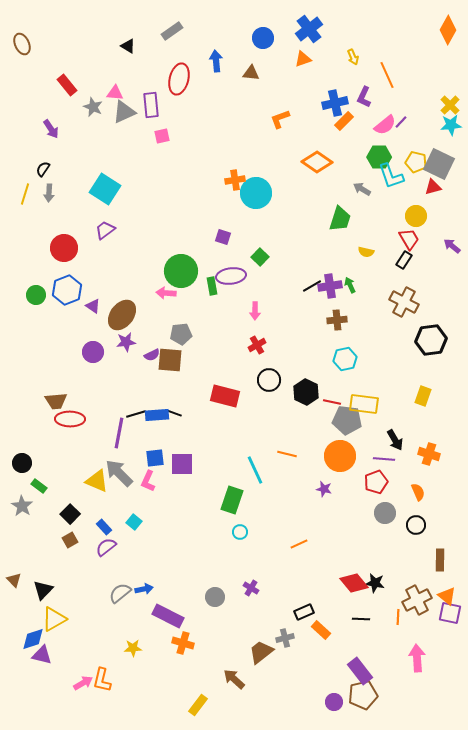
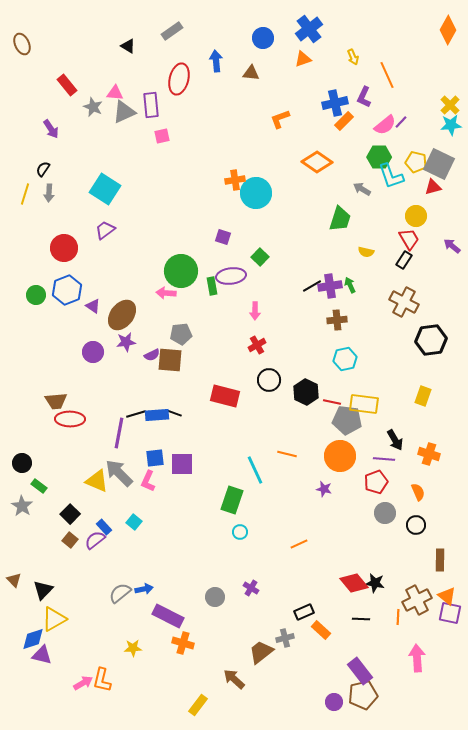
brown square at (70, 540): rotated 21 degrees counterclockwise
purple semicircle at (106, 547): moved 11 px left, 7 px up
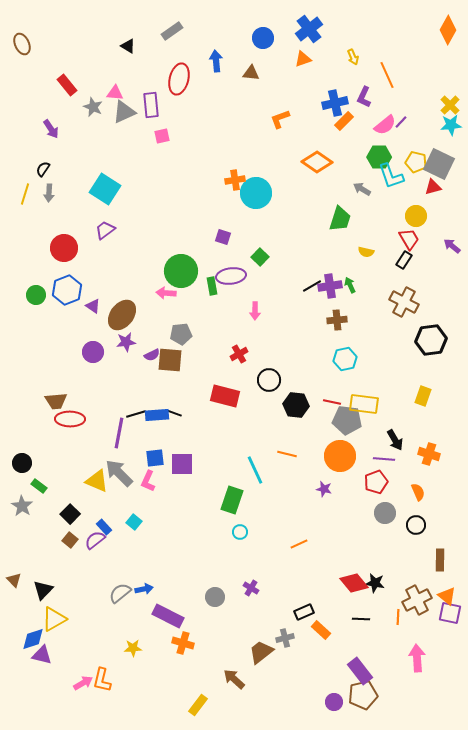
red cross at (257, 345): moved 18 px left, 9 px down
black hexagon at (306, 392): moved 10 px left, 13 px down; rotated 20 degrees counterclockwise
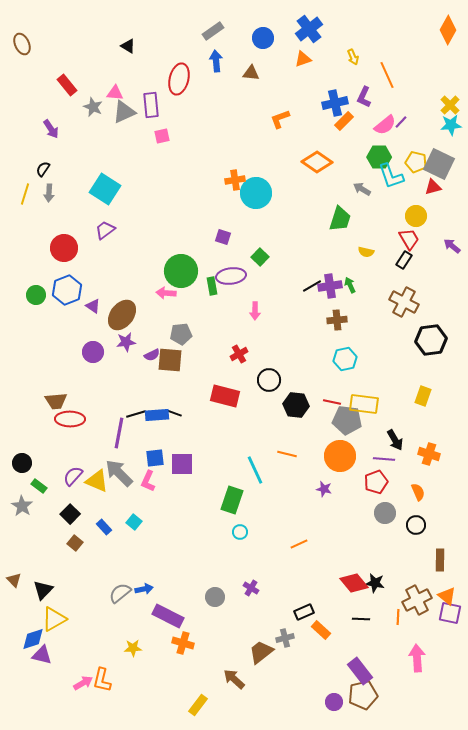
gray rectangle at (172, 31): moved 41 px right
brown square at (70, 540): moved 5 px right, 3 px down
purple semicircle at (95, 540): moved 22 px left, 64 px up; rotated 10 degrees counterclockwise
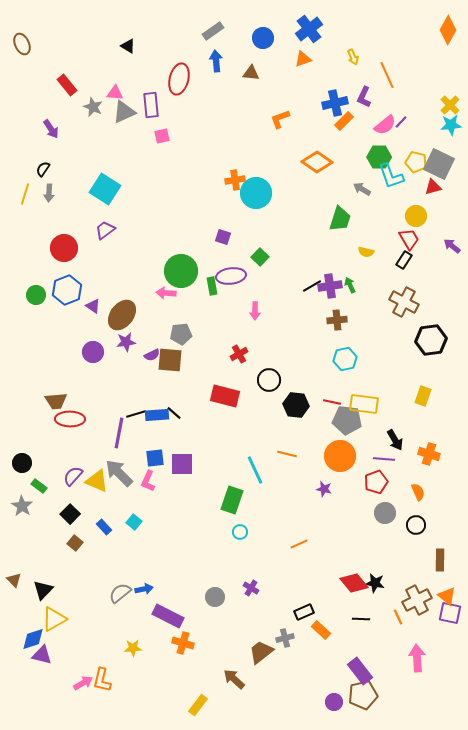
black line at (174, 413): rotated 21 degrees clockwise
orange line at (398, 617): rotated 28 degrees counterclockwise
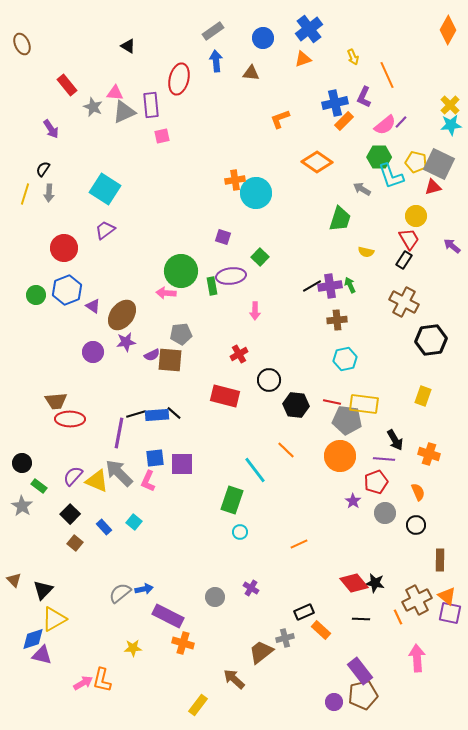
orange line at (287, 454): moved 1 px left, 4 px up; rotated 30 degrees clockwise
cyan line at (255, 470): rotated 12 degrees counterclockwise
purple star at (324, 489): moved 29 px right, 12 px down; rotated 21 degrees clockwise
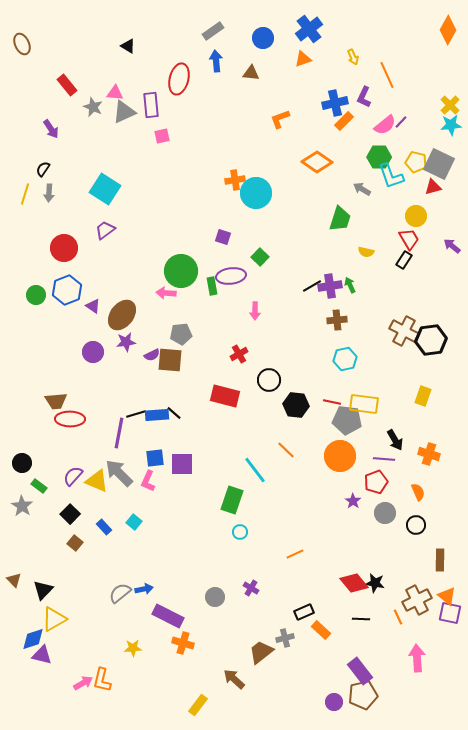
brown cross at (404, 302): moved 29 px down
orange line at (299, 544): moved 4 px left, 10 px down
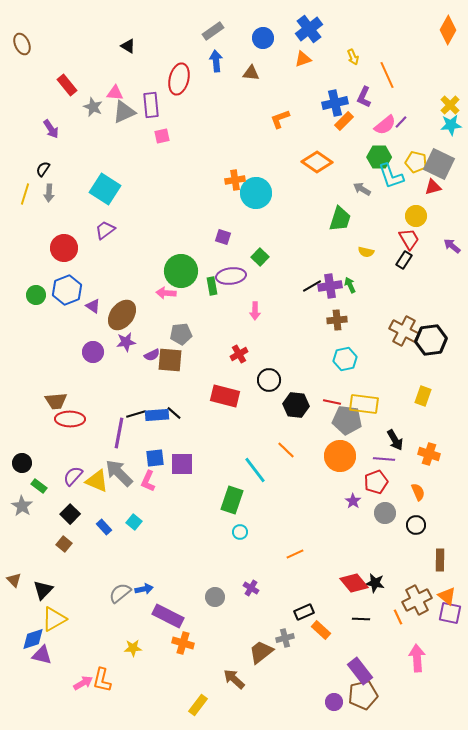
brown square at (75, 543): moved 11 px left, 1 px down
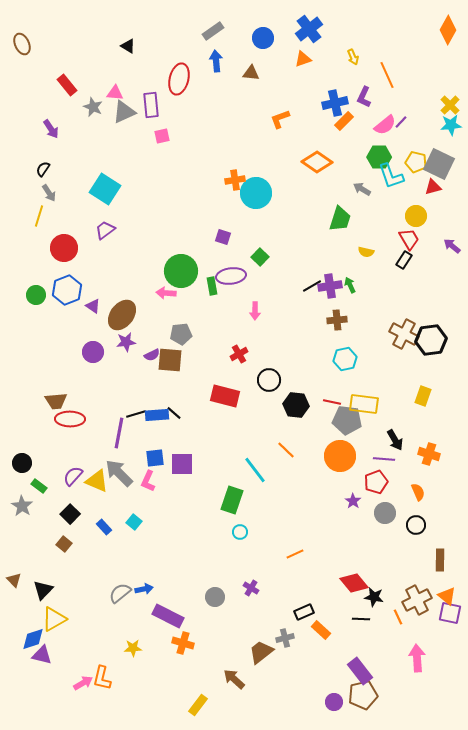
gray arrow at (49, 193): rotated 36 degrees counterclockwise
yellow line at (25, 194): moved 14 px right, 22 px down
brown cross at (404, 331): moved 3 px down
black star at (375, 583): moved 1 px left, 14 px down
orange L-shape at (102, 680): moved 2 px up
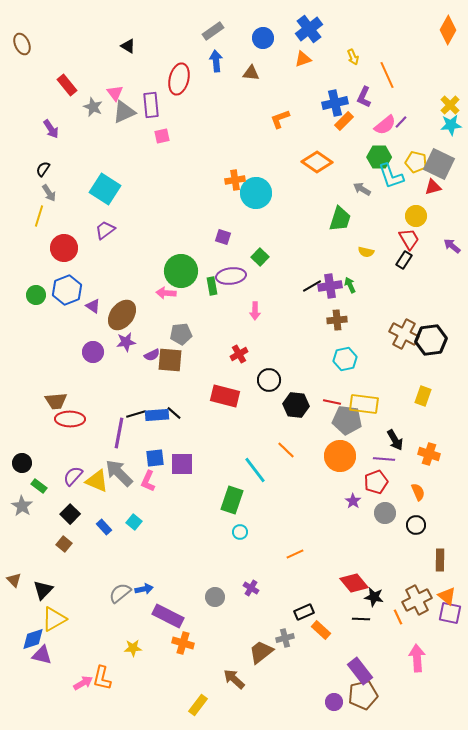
pink triangle at (115, 93): rotated 48 degrees clockwise
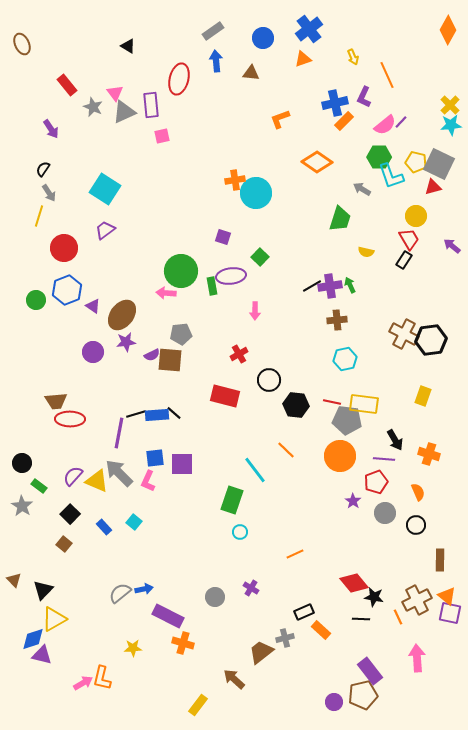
green circle at (36, 295): moved 5 px down
purple rectangle at (360, 671): moved 10 px right
